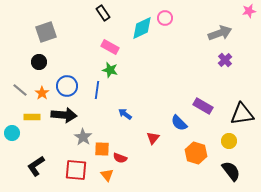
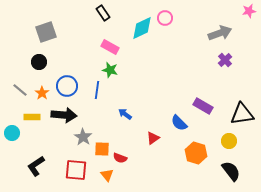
red triangle: rotated 16 degrees clockwise
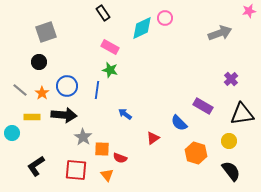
purple cross: moved 6 px right, 19 px down
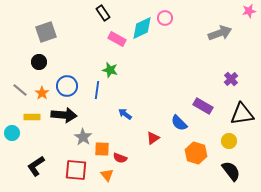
pink rectangle: moved 7 px right, 8 px up
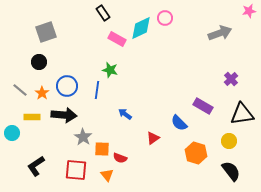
cyan diamond: moved 1 px left
